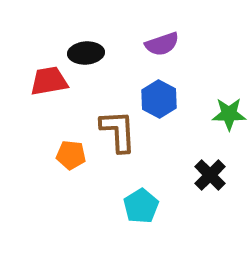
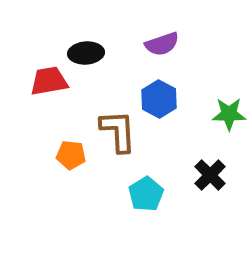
cyan pentagon: moved 5 px right, 12 px up
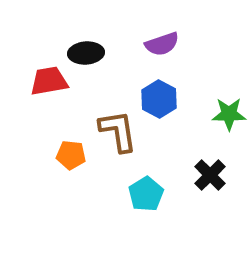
brown L-shape: rotated 6 degrees counterclockwise
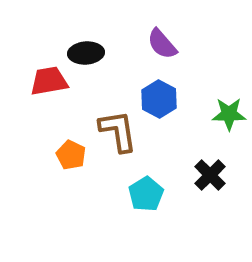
purple semicircle: rotated 68 degrees clockwise
orange pentagon: rotated 20 degrees clockwise
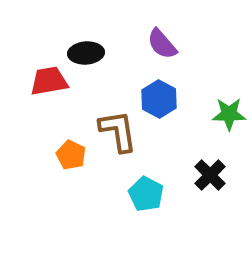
cyan pentagon: rotated 12 degrees counterclockwise
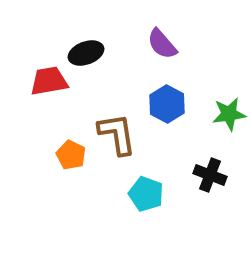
black ellipse: rotated 16 degrees counterclockwise
blue hexagon: moved 8 px right, 5 px down
green star: rotated 8 degrees counterclockwise
brown L-shape: moved 1 px left, 3 px down
black cross: rotated 24 degrees counterclockwise
cyan pentagon: rotated 8 degrees counterclockwise
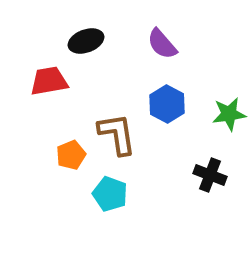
black ellipse: moved 12 px up
orange pentagon: rotated 24 degrees clockwise
cyan pentagon: moved 36 px left
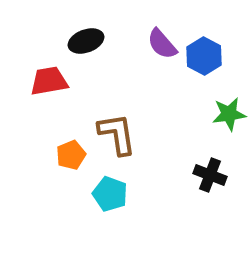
blue hexagon: moved 37 px right, 48 px up
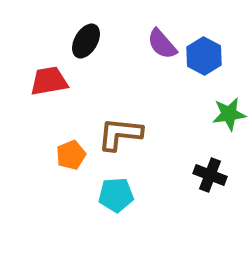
black ellipse: rotated 40 degrees counterclockwise
brown L-shape: moved 3 px right; rotated 75 degrees counterclockwise
cyan pentagon: moved 6 px right, 1 px down; rotated 24 degrees counterclockwise
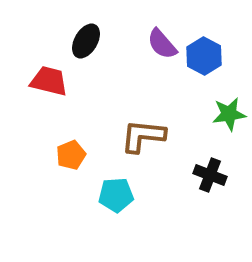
red trapezoid: rotated 24 degrees clockwise
brown L-shape: moved 23 px right, 2 px down
